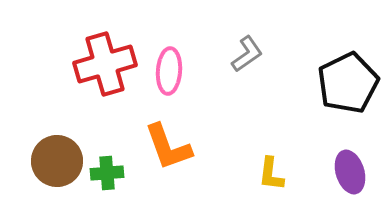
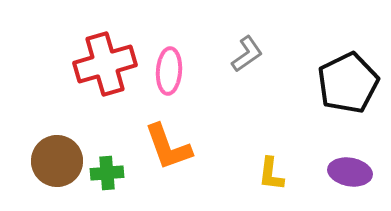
purple ellipse: rotated 63 degrees counterclockwise
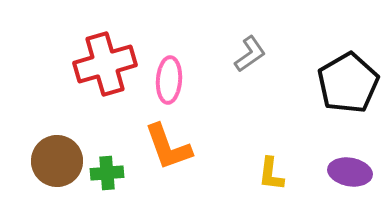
gray L-shape: moved 3 px right
pink ellipse: moved 9 px down
black pentagon: rotated 4 degrees counterclockwise
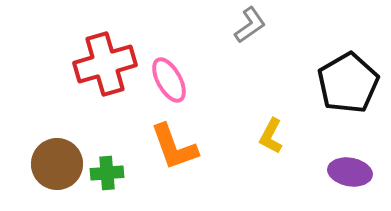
gray L-shape: moved 29 px up
pink ellipse: rotated 33 degrees counterclockwise
orange L-shape: moved 6 px right
brown circle: moved 3 px down
yellow L-shape: moved 38 px up; rotated 21 degrees clockwise
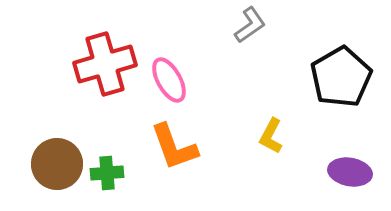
black pentagon: moved 7 px left, 6 px up
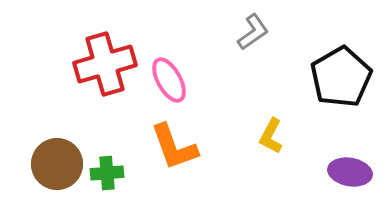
gray L-shape: moved 3 px right, 7 px down
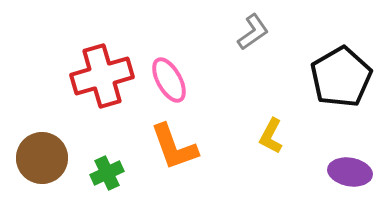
red cross: moved 3 px left, 12 px down
brown circle: moved 15 px left, 6 px up
green cross: rotated 20 degrees counterclockwise
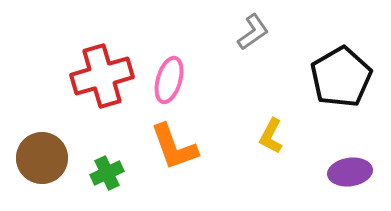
pink ellipse: rotated 45 degrees clockwise
purple ellipse: rotated 18 degrees counterclockwise
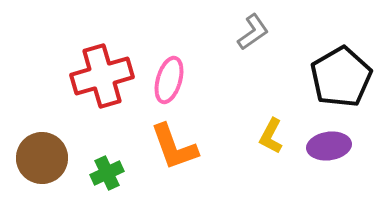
purple ellipse: moved 21 px left, 26 px up
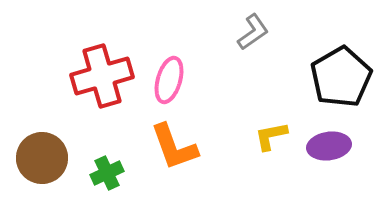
yellow L-shape: rotated 51 degrees clockwise
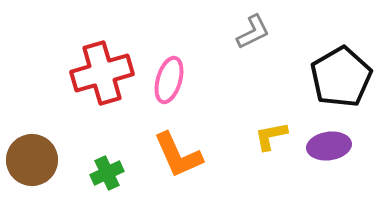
gray L-shape: rotated 9 degrees clockwise
red cross: moved 3 px up
orange L-shape: moved 4 px right, 8 px down; rotated 4 degrees counterclockwise
brown circle: moved 10 px left, 2 px down
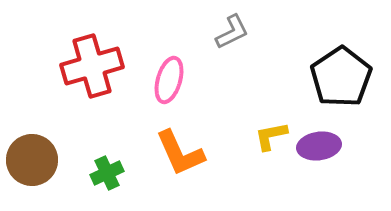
gray L-shape: moved 21 px left
red cross: moved 10 px left, 7 px up
black pentagon: rotated 4 degrees counterclockwise
purple ellipse: moved 10 px left
orange L-shape: moved 2 px right, 2 px up
